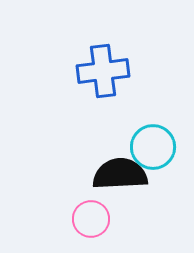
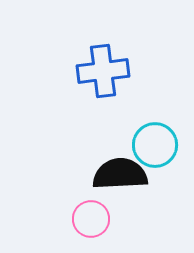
cyan circle: moved 2 px right, 2 px up
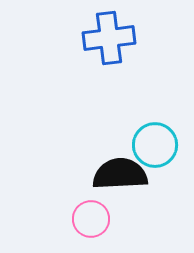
blue cross: moved 6 px right, 33 px up
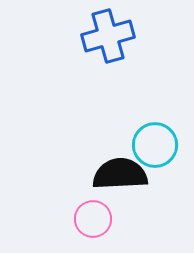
blue cross: moved 1 px left, 2 px up; rotated 9 degrees counterclockwise
pink circle: moved 2 px right
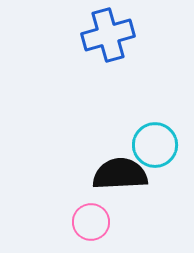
blue cross: moved 1 px up
pink circle: moved 2 px left, 3 px down
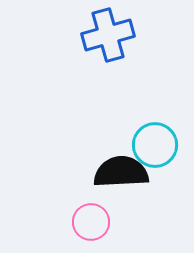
black semicircle: moved 1 px right, 2 px up
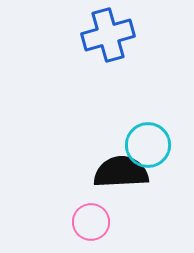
cyan circle: moved 7 px left
